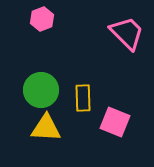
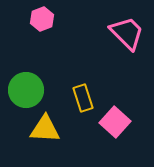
green circle: moved 15 px left
yellow rectangle: rotated 16 degrees counterclockwise
pink square: rotated 20 degrees clockwise
yellow triangle: moved 1 px left, 1 px down
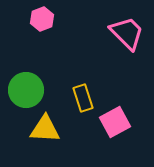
pink square: rotated 20 degrees clockwise
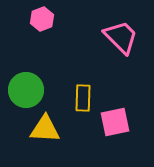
pink trapezoid: moved 6 px left, 4 px down
yellow rectangle: rotated 20 degrees clockwise
pink square: rotated 16 degrees clockwise
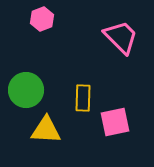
yellow triangle: moved 1 px right, 1 px down
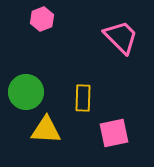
green circle: moved 2 px down
pink square: moved 1 px left, 11 px down
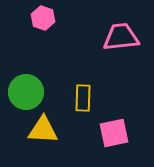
pink hexagon: moved 1 px right, 1 px up; rotated 20 degrees counterclockwise
pink trapezoid: rotated 51 degrees counterclockwise
yellow triangle: moved 3 px left
